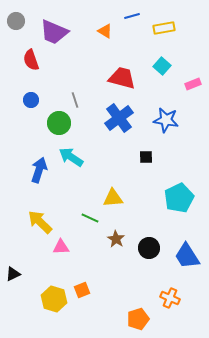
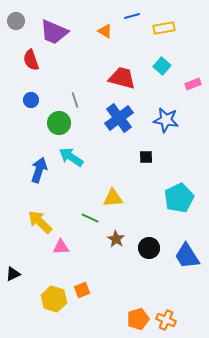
orange cross: moved 4 px left, 22 px down
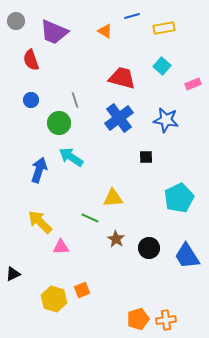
orange cross: rotated 30 degrees counterclockwise
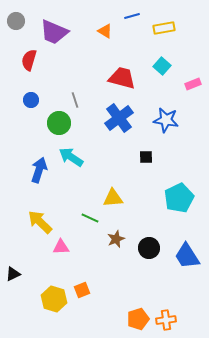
red semicircle: moved 2 px left; rotated 35 degrees clockwise
brown star: rotated 18 degrees clockwise
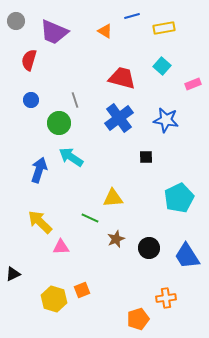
orange cross: moved 22 px up
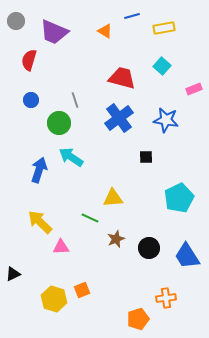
pink rectangle: moved 1 px right, 5 px down
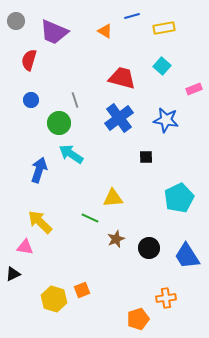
cyan arrow: moved 3 px up
pink triangle: moved 36 px left; rotated 12 degrees clockwise
